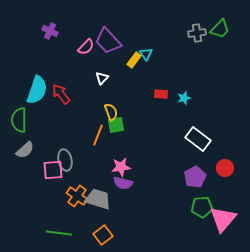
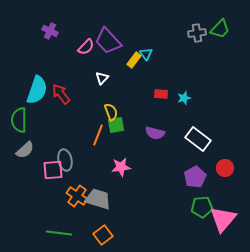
purple semicircle: moved 32 px right, 50 px up
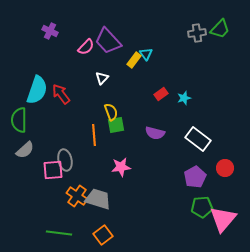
red rectangle: rotated 40 degrees counterclockwise
orange line: moved 4 px left; rotated 25 degrees counterclockwise
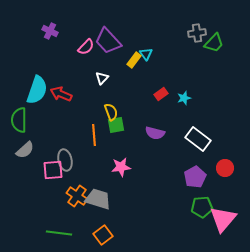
green trapezoid: moved 6 px left, 14 px down
red arrow: rotated 30 degrees counterclockwise
